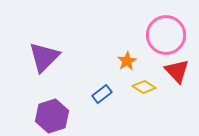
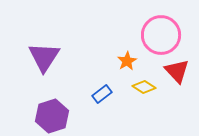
pink circle: moved 5 px left
purple triangle: rotated 12 degrees counterclockwise
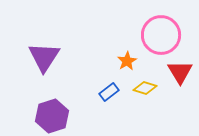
red triangle: moved 3 px right, 1 px down; rotated 12 degrees clockwise
yellow diamond: moved 1 px right, 1 px down; rotated 15 degrees counterclockwise
blue rectangle: moved 7 px right, 2 px up
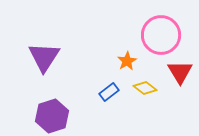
yellow diamond: rotated 20 degrees clockwise
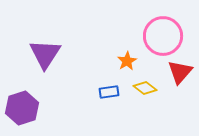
pink circle: moved 2 px right, 1 px down
purple triangle: moved 1 px right, 3 px up
red triangle: rotated 12 degrees clockwise
blue rectangle: rotated 30 degrees clockwise
purple hexagon: moved 30 px left, 8 px up
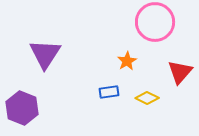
pink circle: moved 8 px left, 14 px up
yellow diamond: moved 2 px right, 10 px down; rotated 10 degrees counterclockwise
purple hexagon: rotated 20 degrees counterclockwise
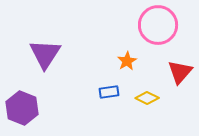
pink circle: moved 3 px right, 3 px down
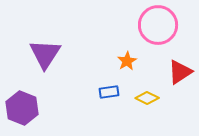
red triangle: rotated 16 degrees clockwise
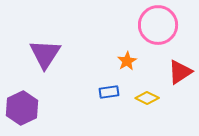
purple hexagon: rotated 12 degrees clockwise
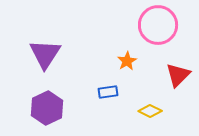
red triangle: moved 2 px left, 3 px down; rotated 12 degrees counterclockwise
blue rectangle: moved 1 px left
yellow diamond: moved 3 px right, 13 px down
purple hexagon: moved 25 px right
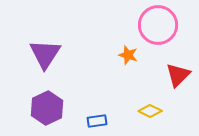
orange star: moved 1 px right, 6 px up; rotated 24 degrees counterclockwise
blue rectangle: moved 11 px left, 29 px down
